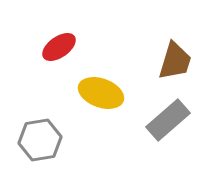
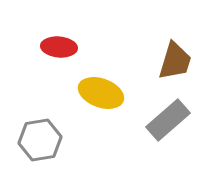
red ellipse: rotated 40 degrees clockwise
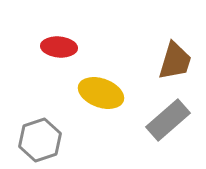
gray hexagon: rotated 9 degrees counterclockwise
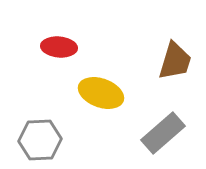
gray rectangle: moved 5 px left, 13 px down
gray hexagon: rotated 15 degrees clockwise
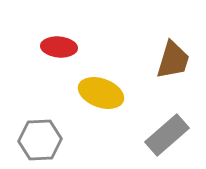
brown trapezoid: moved 2 px left, 1 px up
gray rectangle: moved 4 px right, 2 px down
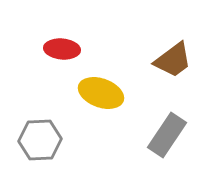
red ellipse: moved 3 px right, 2 px down
brown trapezoid: rotated 36 degrees clockwise
gray rectangle: rotated 15 degrees counterclockwise
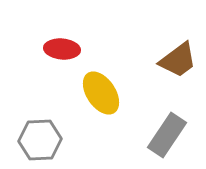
brown trapezoid: moved 5 px right
yellow ellipse: rotated 36 degrees clockwise
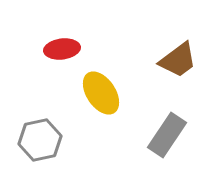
red ellipse: rotated 12 degrees counterclockwise
gray hexagon: rotated 9 degrees counterclockwise
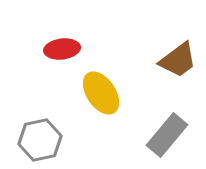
gray rectangle: rotated 6 degrees clockwise
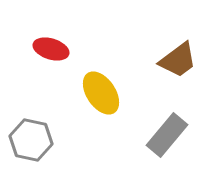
red ellipse: moved 11 px left; rotated 24 degrees clockwise
gray hexagon: moved 9 px left; rotated 24 degrees clockwise
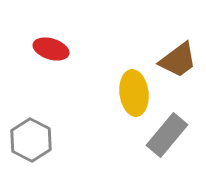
yellow ellipse: moved 33 px right; rotated 27 degrees clockwise
gray hexagon: rotated 15 degrees clockwise
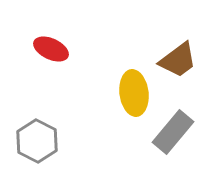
red ellipse: rotated 8 degrees clockwise
gray rectangle: moved 6 px right, 3 px up
gray hexagon: moved 6 px right, 1 px down
